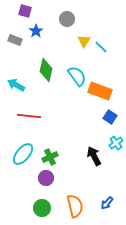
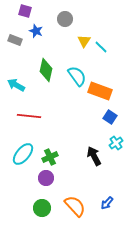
gray circle: moved 2 px left
blue star: rotated 16 degrees counterclockwise
orange semicircle: rotated 30 degrees counterclockwise
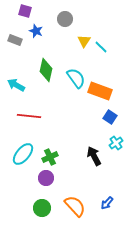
cyan semicircle: moved 1 px left, 2 px down
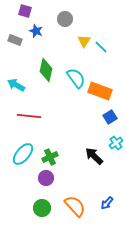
blue square: rotated 24 degrees clockwise
black arrow: rotated 18 degrees counterclockwise
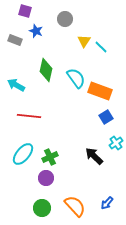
blue square: moved 4 px left
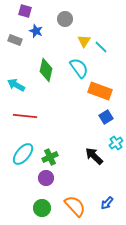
cyan semicircle: moved 3 px right, 10 px up
red line: moved 4 px left
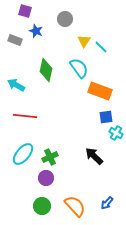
blue square: rotated 24 degrees clockwise
cyan cross: moved 10 px up; rotated 24 degrees counterclockwise
green circle: moved 2 px up
